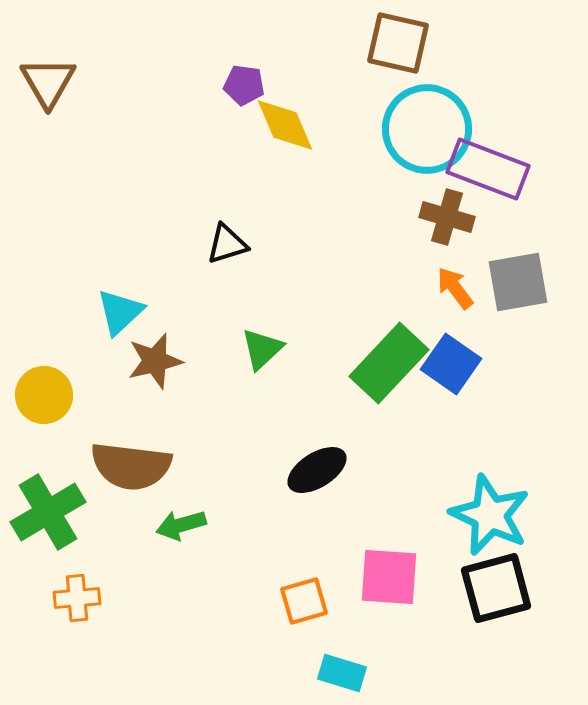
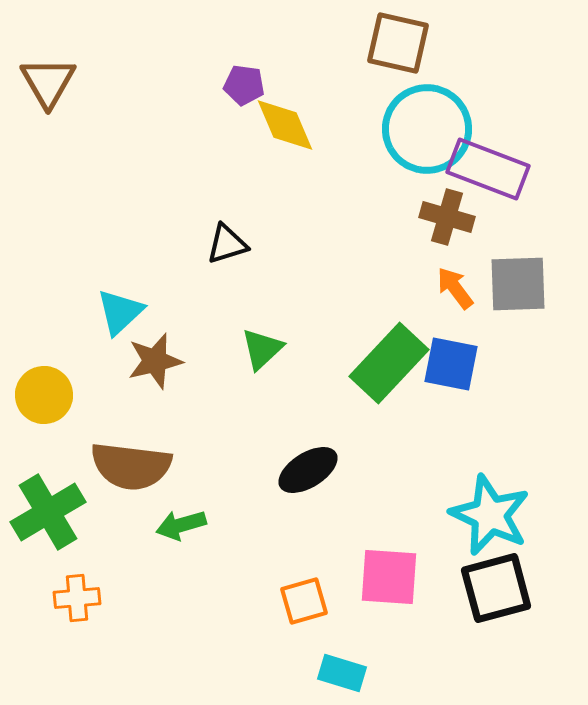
gray square: moved 2 px down; rotated 8 degrees clockwise
blue square: rotated 24 degrees counterclockwise
black ellipse: moved 9 px left
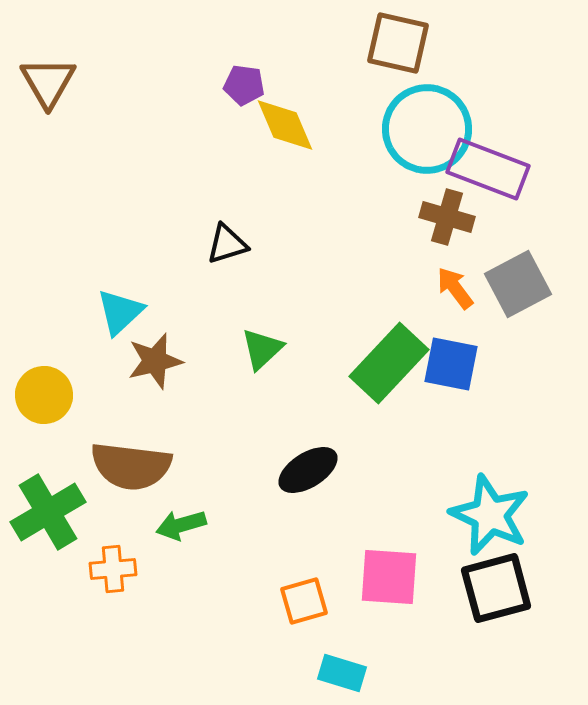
gray square: rotated 26 degrees counterclockwise
orange cross: moved 36 px right, 29 px up
